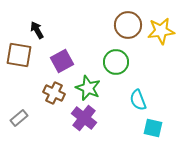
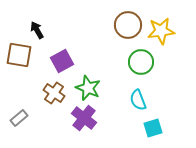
green circle: moved 25 px right
brown cross: rotated 10 degrees clockwise
cyan square: rotated 30 degrees counterclockwise
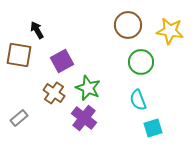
yellow star: moved 9 px right; rotated 16 degrees clockwise
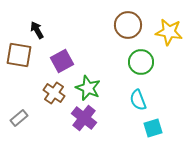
yellow star: moved 1 px left, 1 px down
